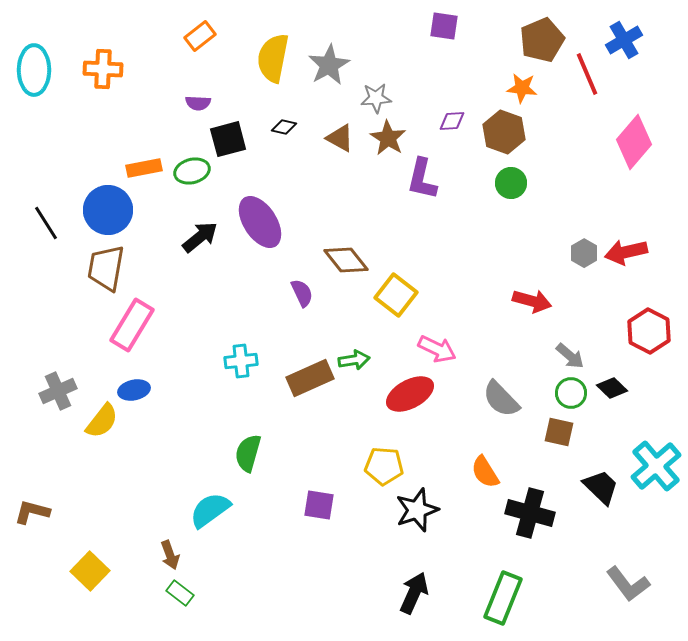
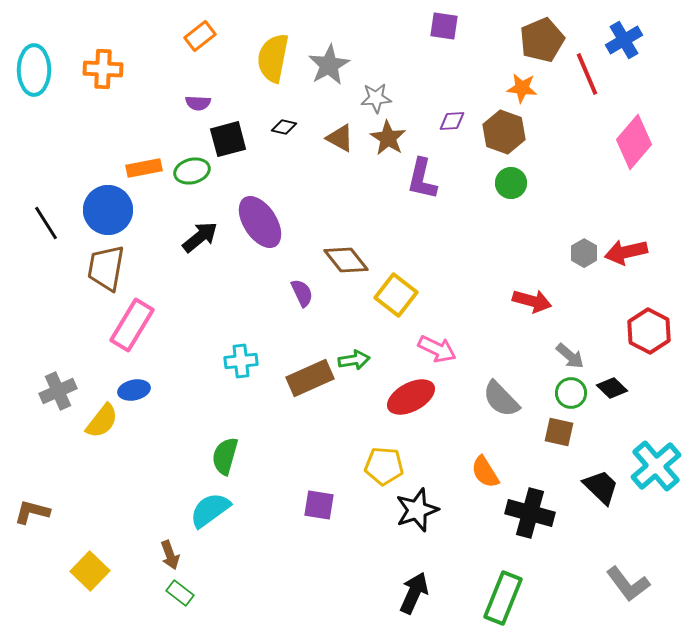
red ellipse at (410, 394): moved 1 px right, 3 px down
green semicircle at (248, 453): moved 23 px left, 3 px down
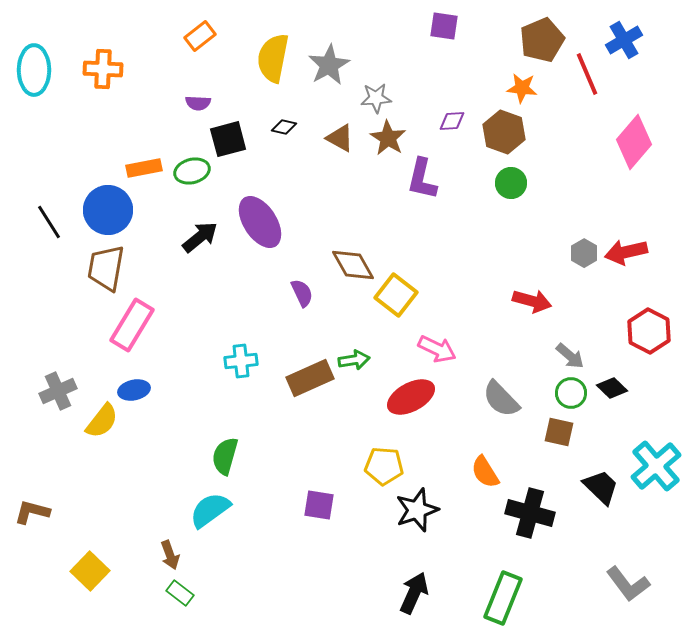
black line at (46, 223): moved 3 px right, 1 px up
brown diamond at (346, 260): moved 7 px right, 5 px down; rotated 9 degrees clockwise
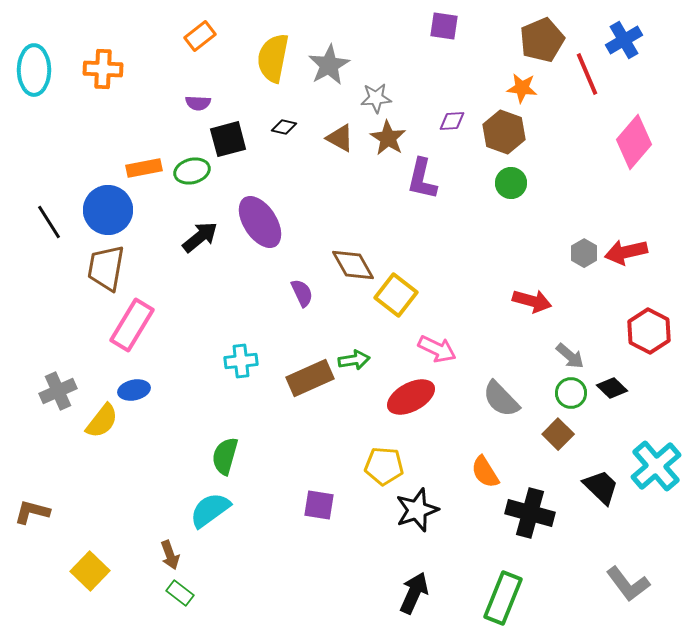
brown square at (559, 432): moved 1 px left, 2 px down; rotated 32 degrees clockwise
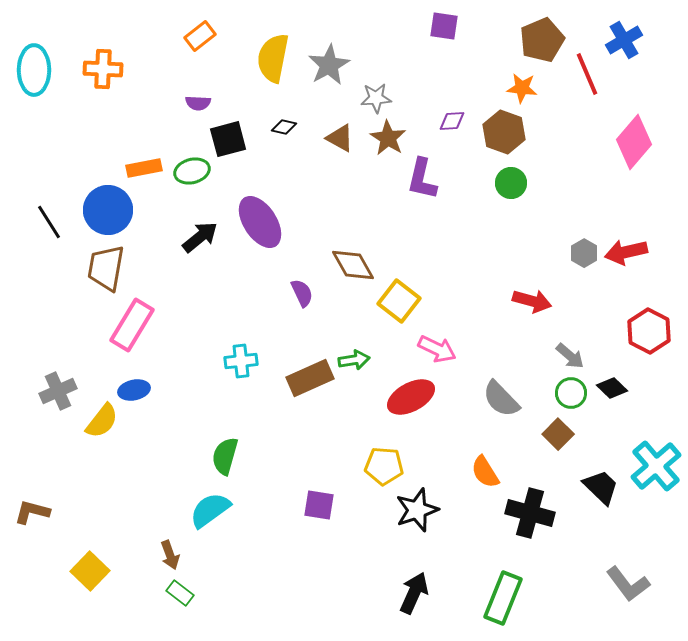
yellow square at (396, 295): moved 3 px right, 6 px down
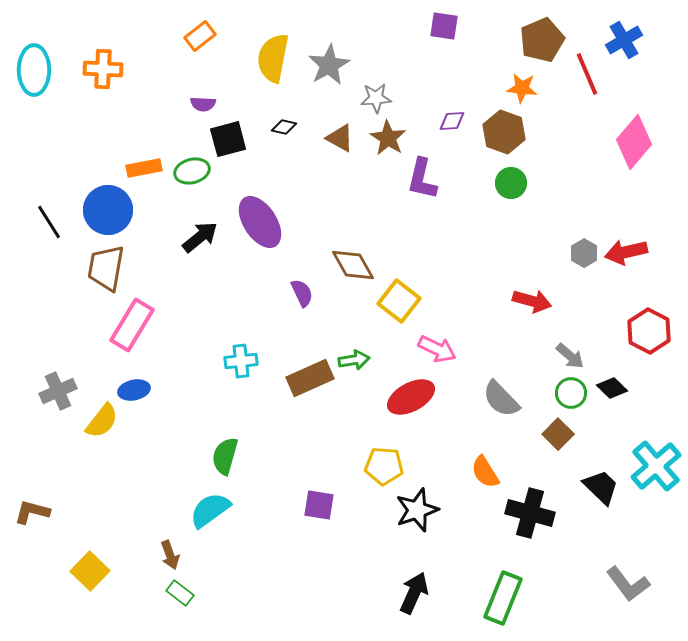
purple semicircle at (198, 103): moved 5 px right, 1 px down
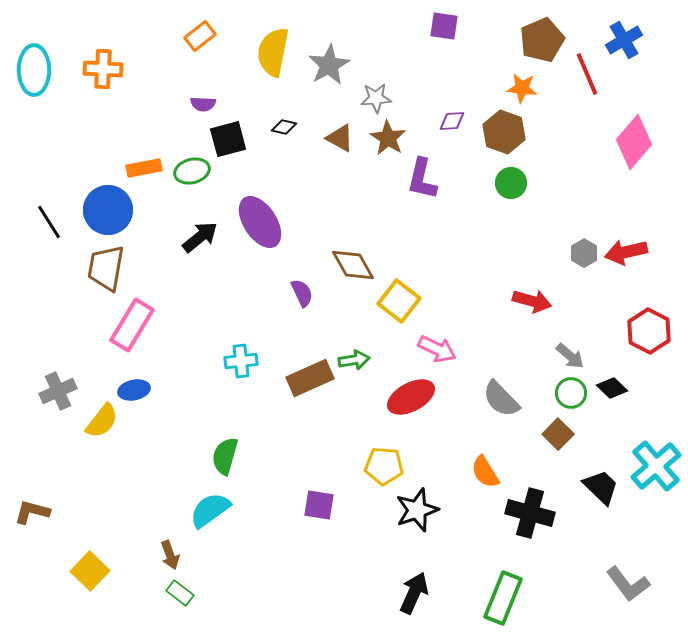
yellow semicircle at (273, 58): moved 6 px up
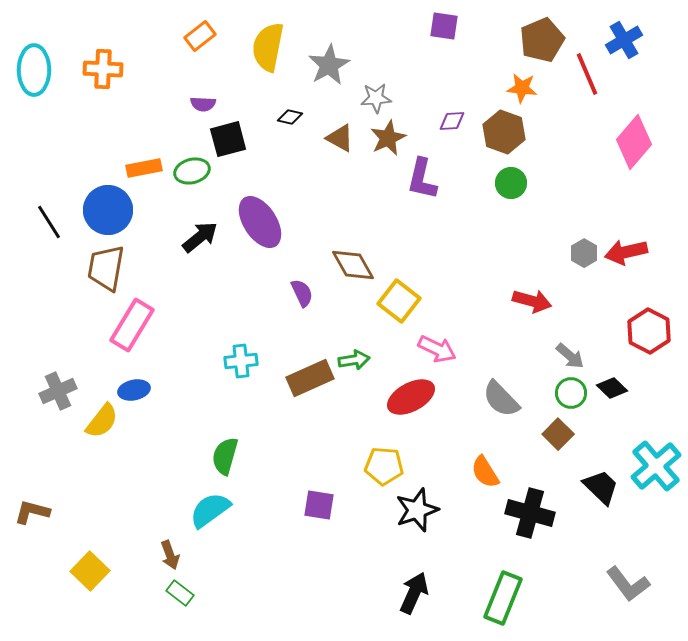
yellow semicircle at (273, 52): moved 5 px left, 5 px up
black diamond at (284, 127): moved 6 px right, 10 px up
brown star at (388, 138): rotated 15 degrees clockwise
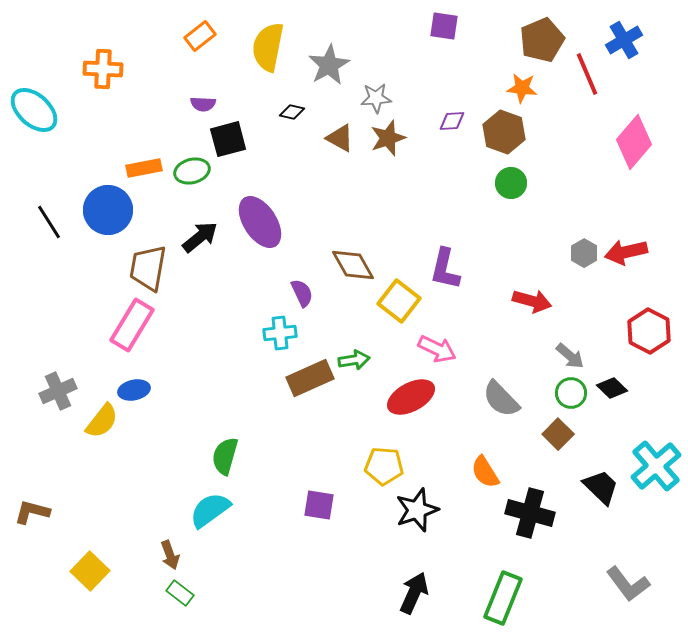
cyan ellipse at (34, 70): moved 40 px down; rotated 48 degrees counterclockwise
black diamond at (290, 117): moved 2 px right, 5 px up
brown star at (388, 138): rotated 6 degrees clockwise
purple L-shape at (422, 179): moved 23 px right, 90 px down
brown trapezoid at (106, 268): moved 42 px right
cyan cross at (241, 361): moved 39 px right, 28 px up
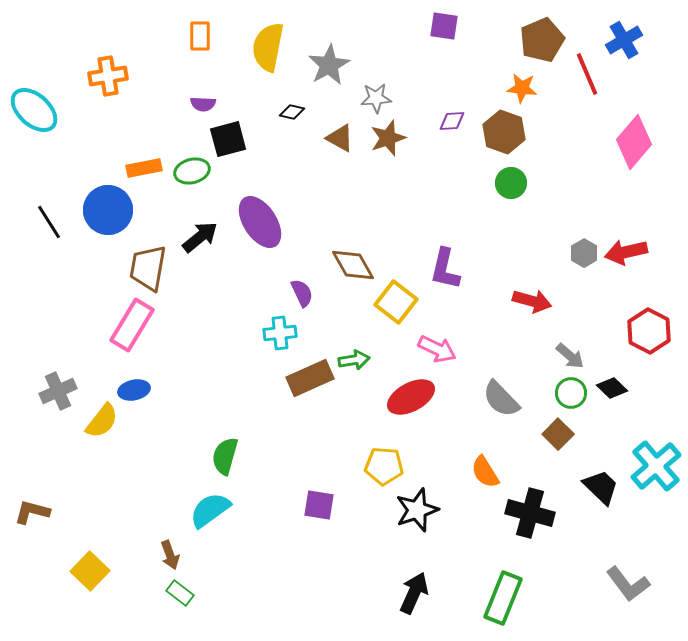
orange rectangle at (200, 36): rotated 52 degrees counterclockwise
orange cross at (103, 69): moved 5 px right, 7 px down; rotated 12 degrees counterclockwise
yellow square at (399, 301): moved 3 px left, 1 px down
